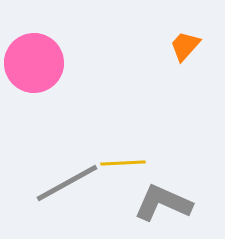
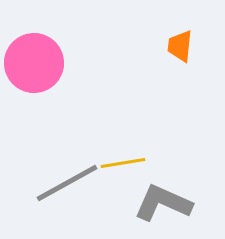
orange trapezoid: moved 5 px left; rotated 36 degrees counterclockwise
yellow line: rotated 6 degrees counterclockwise
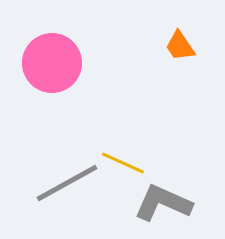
orange trapezoid: rotated 40 degrees counterclockwise
pink circle: moved 18 px right
yellow line: rotated 33 degrees clockwise
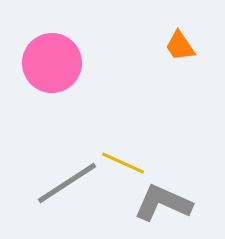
gray line: rotated 4 degrees counterclockwise
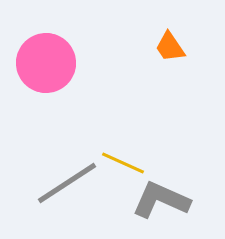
orange trapezoid: moved 10 px left, 1 px down
pink circle: moved 6 px left
gray L-shape: moved 2 px left, 3 px up
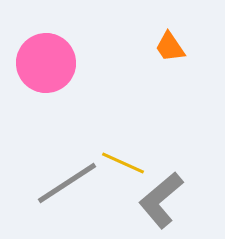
gray L-shape: rotated 64 degrees counterclockwise
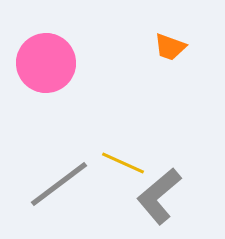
orange trapezoid: rotated 36 degrees counterclockwise
gray line: moved 8 px left, 1 px down; rotated 4 degrees counterclockwise
gray L-shape: moved 2 px left, 4 px up
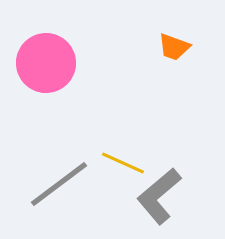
orange trapezoid: moved 4 px right
